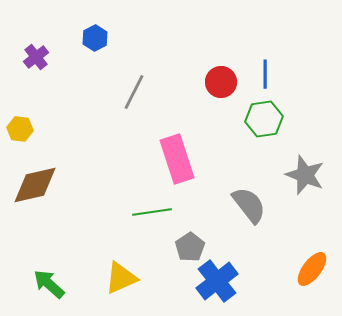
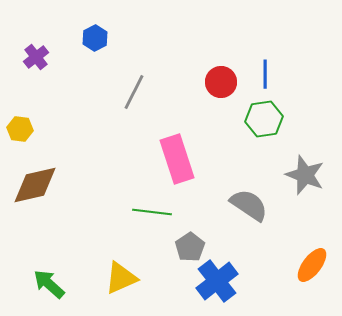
gray semicircle: rotated 18 degrees counterclockwise
green line: rotated 15 degrees clockwise
orange ellipse: moved 4 px up
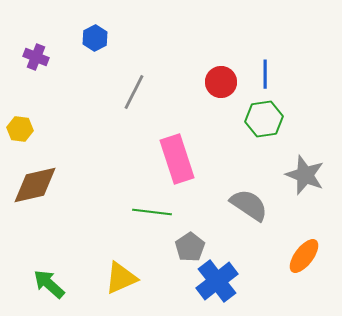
purple cross: rotated 30 degrees counterclockwise
orange ellipse: moved 8 px left, 9 px up
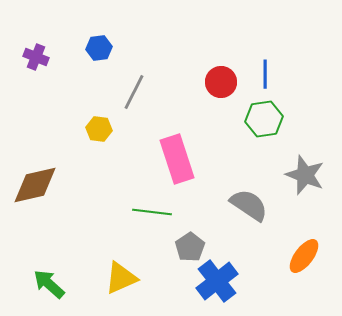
blue hexagon: moved 4 px right, 10 px down; rotated 20 degrees clockwise
yellow hexagon: moved 79 px right
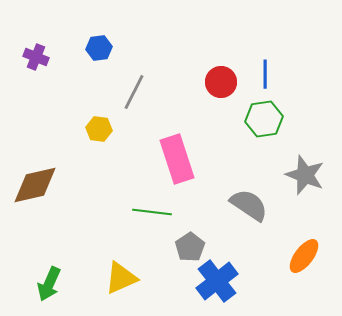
green arrow: rotated 108 degrees counterclockwise
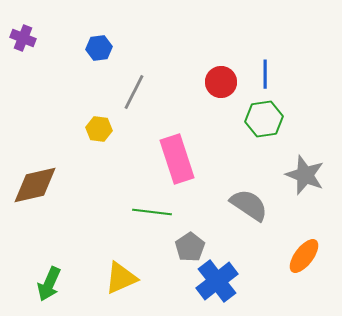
purple cross: moved 13 px left, 19 px up
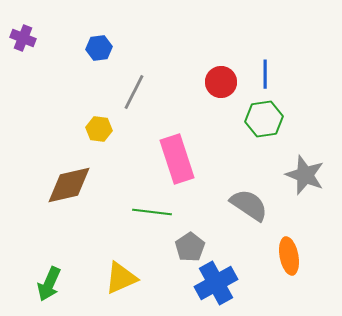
brown diamond: moved 34 px right
orange ellipse: moved 15 px left; rotated 48 degrees counterclockwise
blue cross: moved 1 px left, 2 px down; rotated 9 degrees clockwise
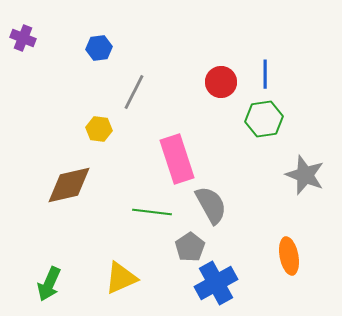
gray semicircle: moved 38 px left; rotated 27 degrees clockwise
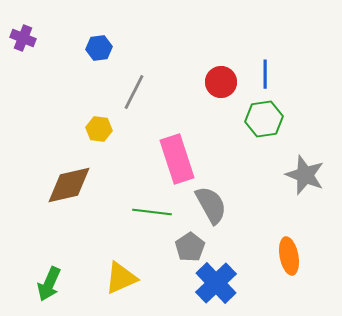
blue cross: rotated 15 degrees counterclockwise
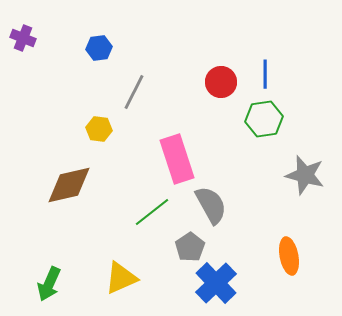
gray star: rotated 6 degrees counterclockwise
green line: rotated 45 degrees counterclockwise
